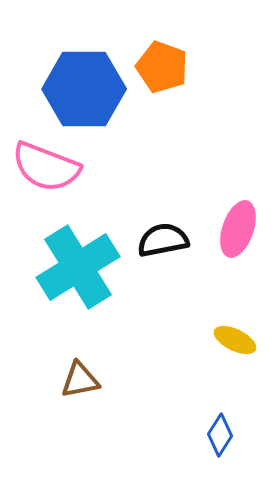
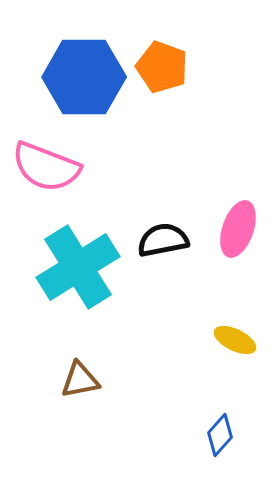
blue hexagon: moved 12 px up
blue diamond: rotated 9 degrees clockwise
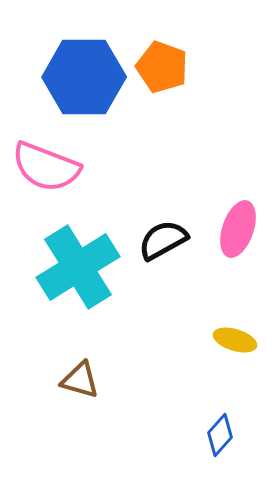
black semicircle: rotated 18 degrees counterclockwise
yellow ellipse: rotated 9 degrees counterclockwise
brown triangle: rotated 27 degrees clockwise
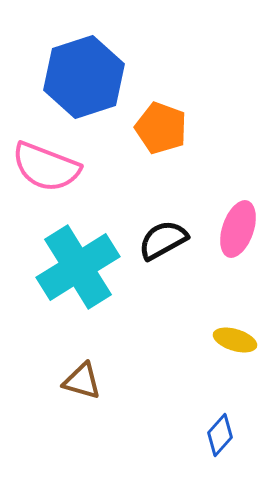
orange pentagon: moved 1 px left, 61 px down
blue hexagon: rotated 18 degrees counterclockwise
brown triangle: moved 2 px right, 1 px down
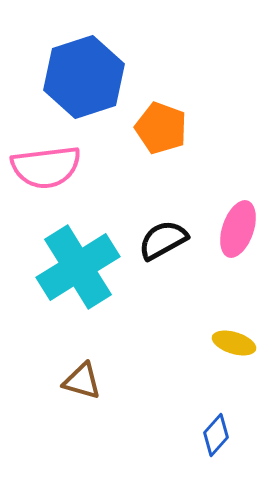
pink semicircle: rotated 28 degrees counterclockwise
yellow ellipse: moved 1 px left, 3 px down
blue diamond: moved 4 px left
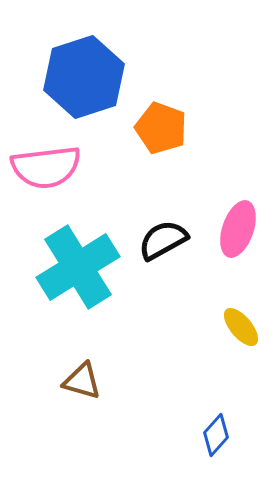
yellow ellipse: moved 7 px right, 16 px up; rotated 33 degrees clockwise
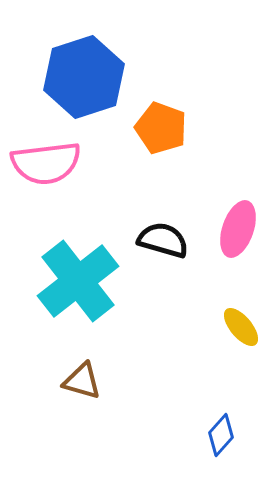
pink semicircle: moved 4 px up
black semicircle: rotated 45 degrees clockwise
cyan cross: moved 14 px down; rotated 6 degrees counterclockwise
blue diamond: moved 5 px right
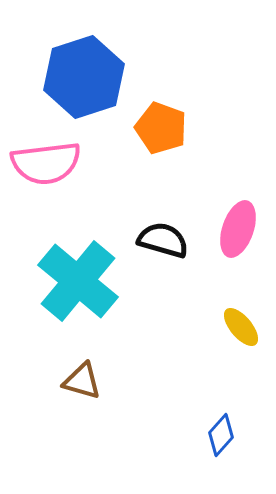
cyan cross: rotated 12 degrees counterclockwise
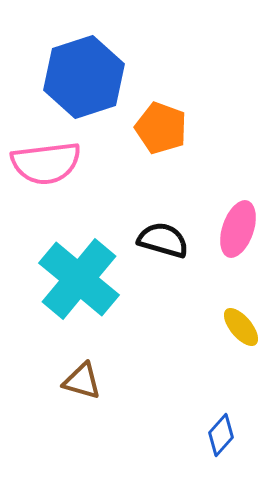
cyan cross: moved 1 px right, 2 px up
